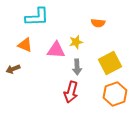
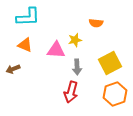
cyan L-shape: moved 9 px left
orange semicircle: moved 2 px left
yellow star: moved 1 px left, 2 px up
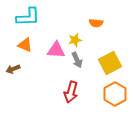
gray arrow: moved 7 px up; rotated 21 degrees counterclockwise
orange hexagon: rotated 10 degrees counterclockwise
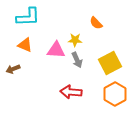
orange semicircle: rotated 40 degrees clockwise
yellow star: rotated 16 degrees clockwise
red arrow: rotated 80 degrees clockwise
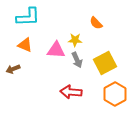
yellow square: moved 5 px left
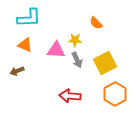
cyan L-shape: moved 1 px right, 1 px down
brown arrow: moved 4 px right, 2 px down
red arrow: moved 1 px left, 4 px down
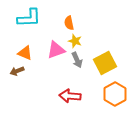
orange semicircle: moved 27 px left; rotated 32 degrees clockwise
yellow star: moved 1 px down; rotated 16 degrees clockwise
orange triangle: moved 8 px down
pink triangle: rotated 24 degrees counterclockwise
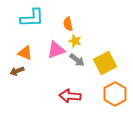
cyan L-shape: moved 3 px right
orange semicircle: moved 1 px left, 1 px down
gray arrow: rotated 28 degrees counterclockwise
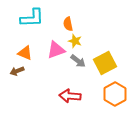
gray arrow: moved 1 px right, 1 px down
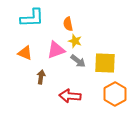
yellow square: rotated 30 degrees clockwise
brown arrow: moved 24 px right, 6 px down; rotated 120 degrees clockwise
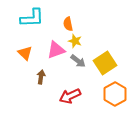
orange triangle: rotated 21 degrees clockwise
yellow square: rotated 35 degrees counterclockwise
red arrow: rotated 30 degrees counterclockwise
